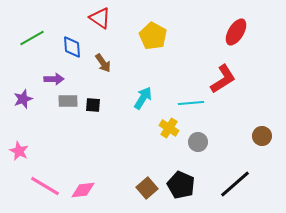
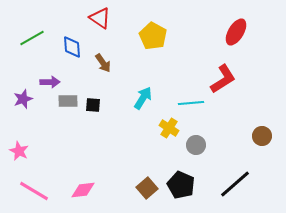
purple arrow: moved 4 px left, 3 px down
gray circle: moved 2 px left, 3 px down
pink line: moved 11 px left, 5 px down
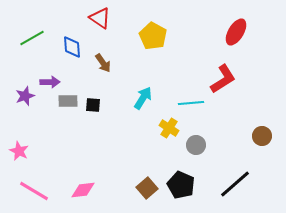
purple star: moved 2 px right, 3 px up
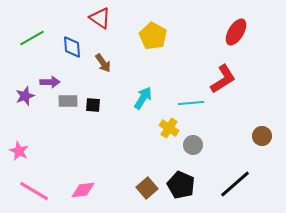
gray circle: moved 3 px left
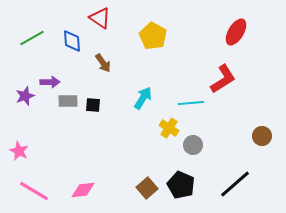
blue diamond: moved 6 px up
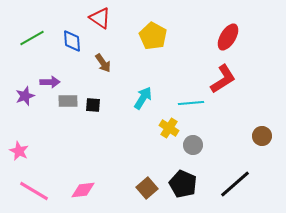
red ellipse: moved 8 px left, 5 px down
black pentagon: moved 2 px right, 1 px up
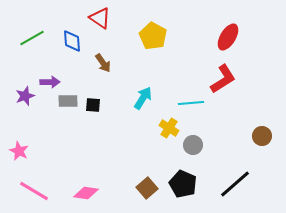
pink diamond: moved 3 px right, 3 px down; rotated 15 degrees clockwise
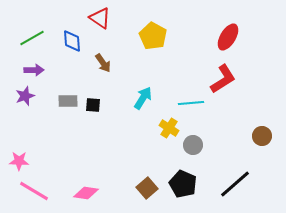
purple arrow: moved 16 px left, 12 px up
pink star: moved 10 px down; rotated 24 degrees counterclockwise
